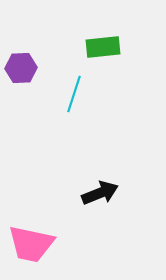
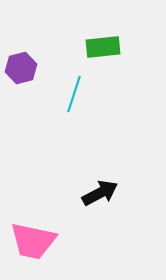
purple hexagon: rotated 12 degrees counterclockwise
black arrow: rotated 6 degrees counterclockwise
pink trapezoid: moved 2 px right, 3 px up
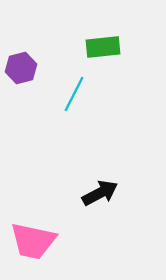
cyan line: rotated 9 degrees clockwise
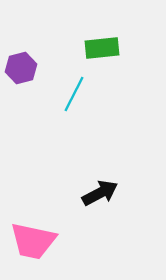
green rectangle: moved 1 px left, 1 px down
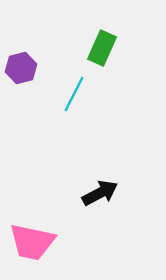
green rectangle: rotated 60 degrees counterclockwise
pink trapezoid: moved 1 px left, 1 px down
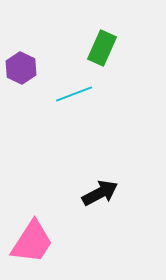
purple hexagon: rotated 20 degrees counterclockwise
cyan line: rotated 42 degrees clockwise
pink trapezoid: rotated 69 degrees counterclockwise
